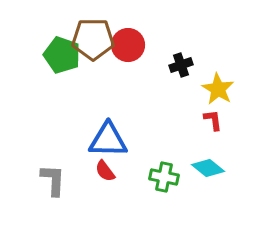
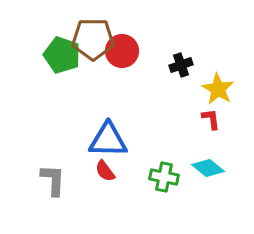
red circle: moved 6 px left, 6 px down
red L-shape: moved 2 px left, 1 px up
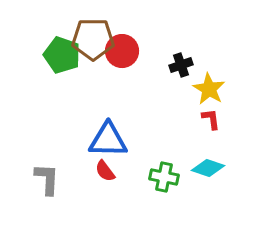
yellow star: moved 9 px left
cyan diamond: rotated 20 degrees counterclockwise
gray L-shape: moved 6 px left, 1 px up
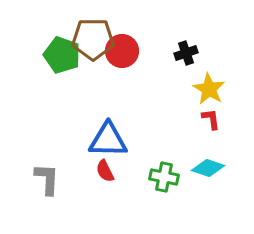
black cross: moved 5 px right, 12 px up
red semicircle: rotated 10 degrees clockwise
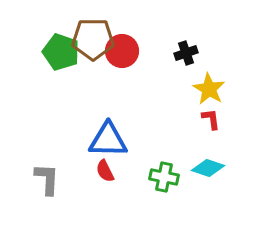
green pentagon: moved 1 px left, 3 px up
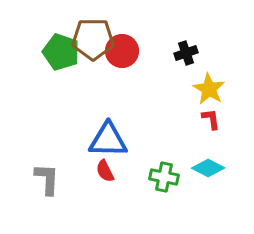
cyan diamond: rotated 8 degrees clockwise
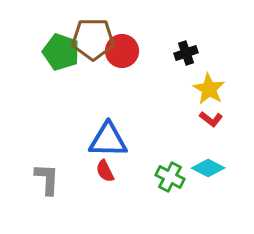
red L-shape: rotated 135 degrees clockwise
green cross: moved 6 px right; rotated 16 degrees clockwise
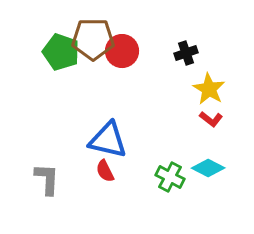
blue triangle: rotated 12 degrees clockwise
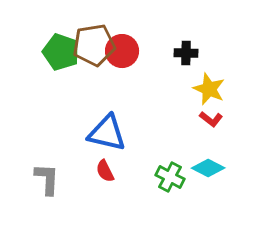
brown pentagon: moved 1 px right, 6 px down; rotated 9 degrees counterclockwise
black cross: rotated 20 degrees clockwise
yellow star: rotated 8 degrees counterclockwise
blue triangle: moved 1 px left, 7 px up
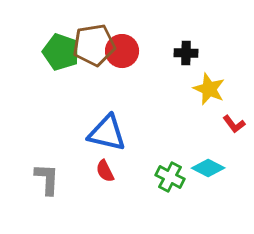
red L-shape: moved 23 px right, 5 px down; rotated 15 degrees clockwise
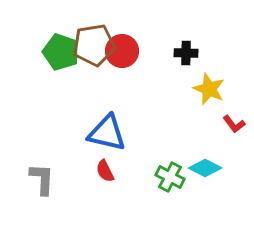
cyan diamond: moved 3 px left
gray L-shape: moved 5 px left
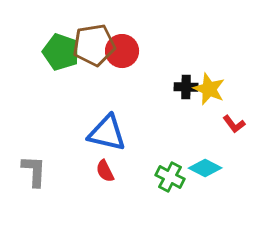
black cross: moved 34 px down
gray L-shape: moved 8 px left, 8 px up
